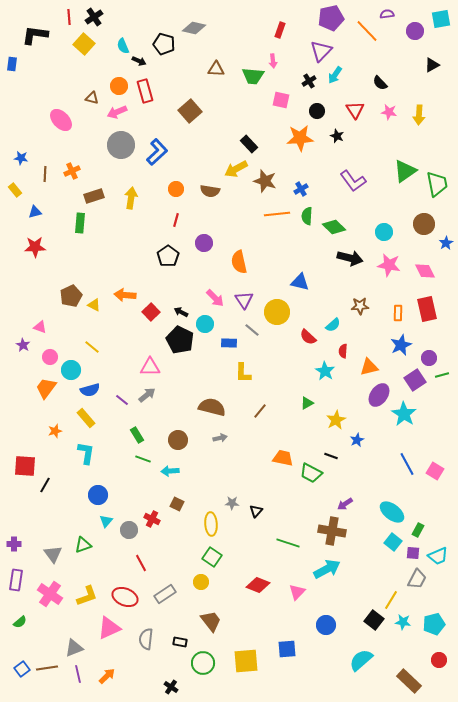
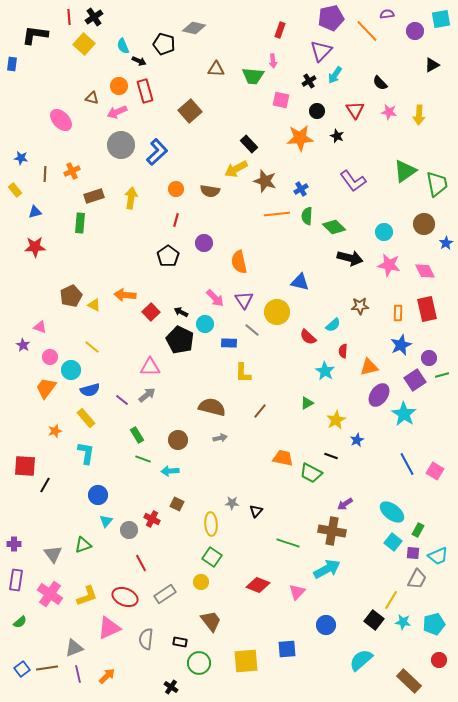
green circle at (203, 663): moved 4 px left
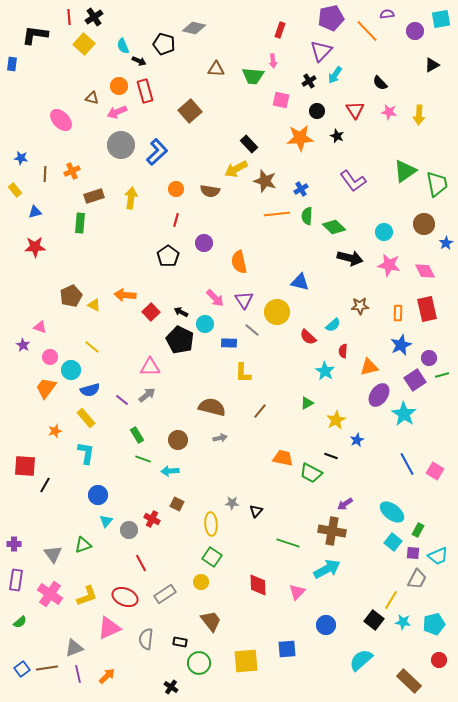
red diamond at (258, 585): rotated 65 degrees clockwise
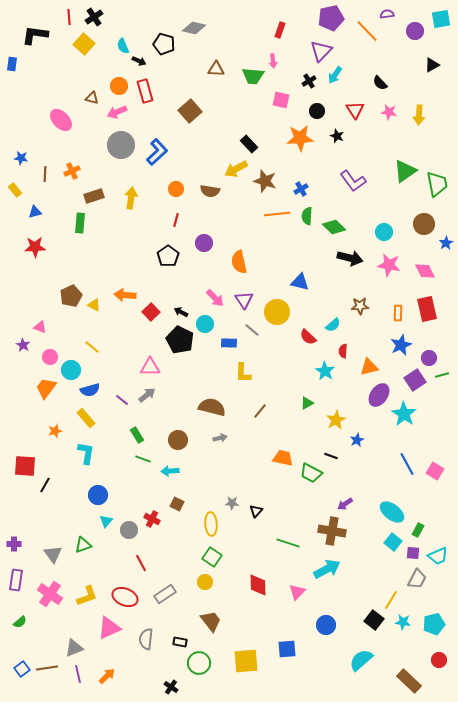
yellow circle at (201, 582): moved 4 px right
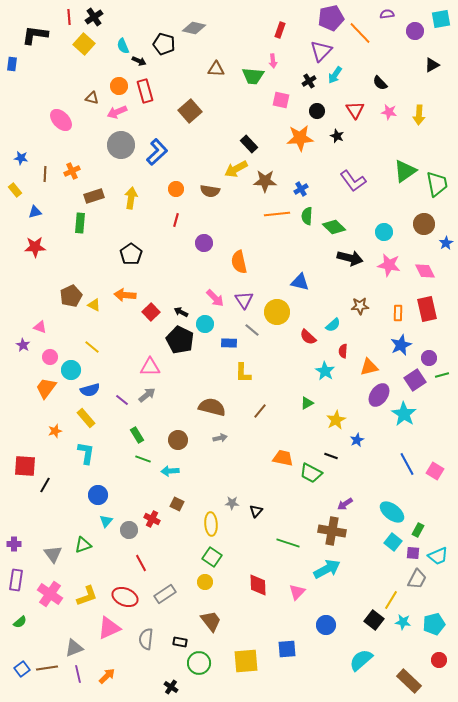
orange line at (367, 31): moved 7 px left, 2 px down
brown star at (265, 181): rotated 15 degrees counterclockwise
black pentagon at (168, 256): moved 37 px left, 2 px up
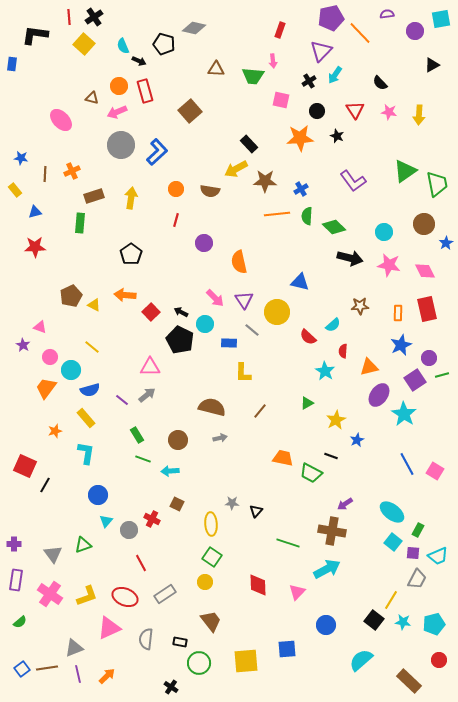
red square at (25, 466): rotated 20 degrees clockwise
